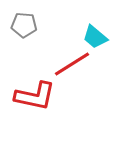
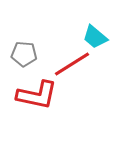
gray pentagon: moved 29 px down
red L-shape: moved 2 px right, 1 px up
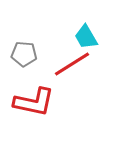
cyan trapezoid: moved 9 px left; rotated 20 degrees clockwise
red L-shape: moved 3 px left, 7 px down
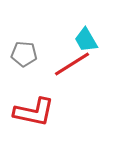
cyan trapezoid: moved 3 px down
red L-shape: moved 10 px down
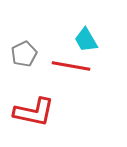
gray pentagon: rotated 30 degrees counterclockwise
red line: moved 1 px left, 2 px down; rotated 42 degrees clockwise
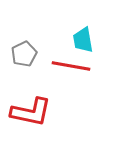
cyan trapezoid: moved 3 px left; rotated 20 degrees clockwise
red L-shape: moved 3 px left
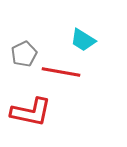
cyan trapezoid: rotated 48 degrees counterclockwise
red line: moved 10 px left, 6 px down
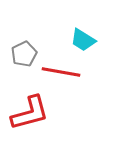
red L-shape: moved 1 px left, 1 px down; rotated 27 degrees counterclockwise
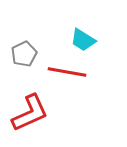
red line: moved 6 px right
red L-shape: rotated 9 degrees counterclockwise
